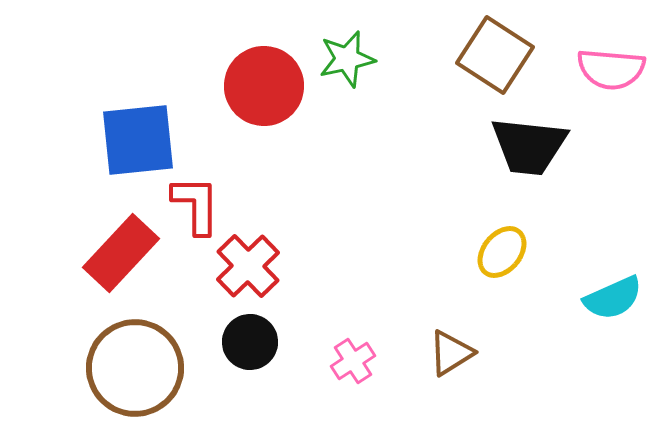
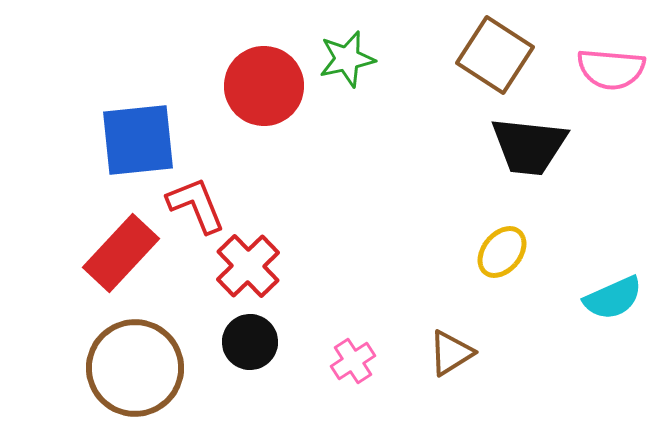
red L-shape: rotated 22 degrees counterclockwise
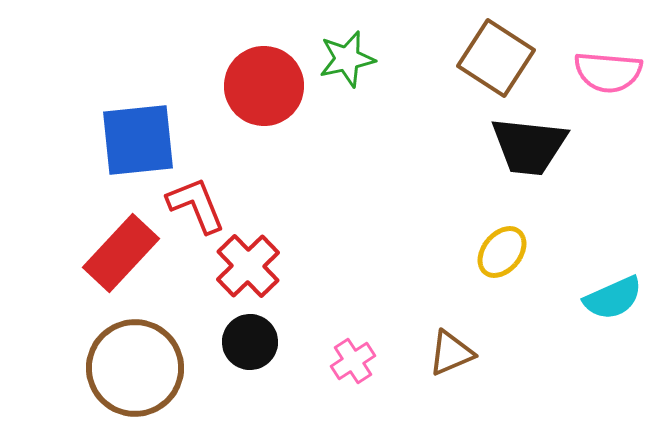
brown square: moved 1 px right, 3 px down
pink semicircle: moved 3 px left, 3 px down
brown triangle: rotated 9 degrees clockwise
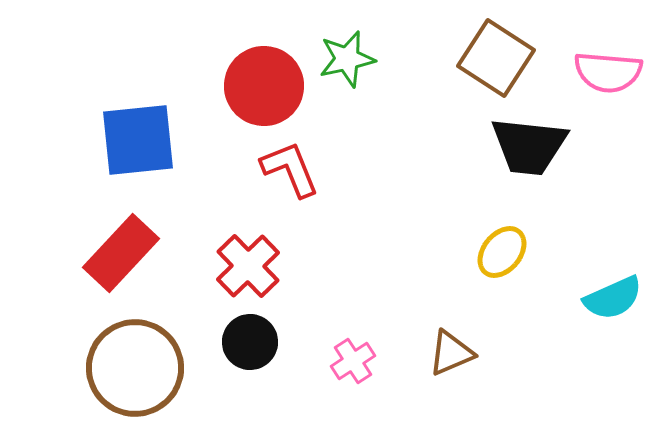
red L-shape: moved 94 px right, 36 px up
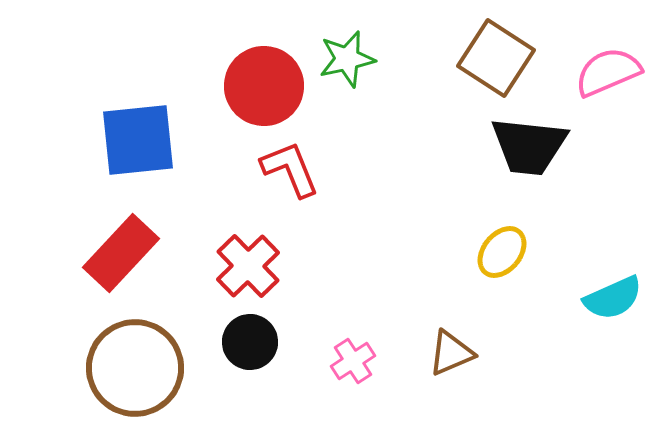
pink semicircle: rotated 152 degrees clockwise
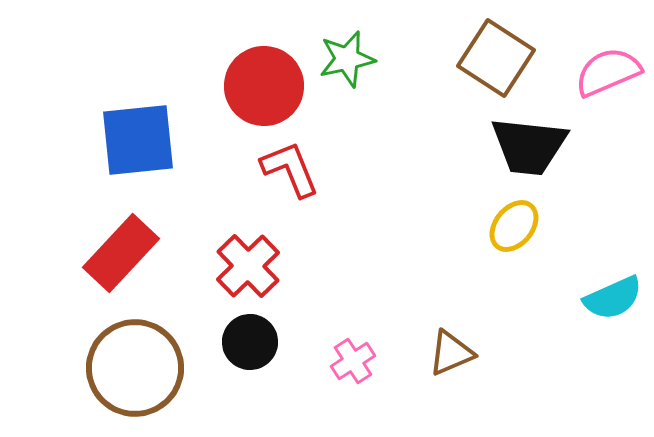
yellow ellipse: moved 12 px right, 26 px up
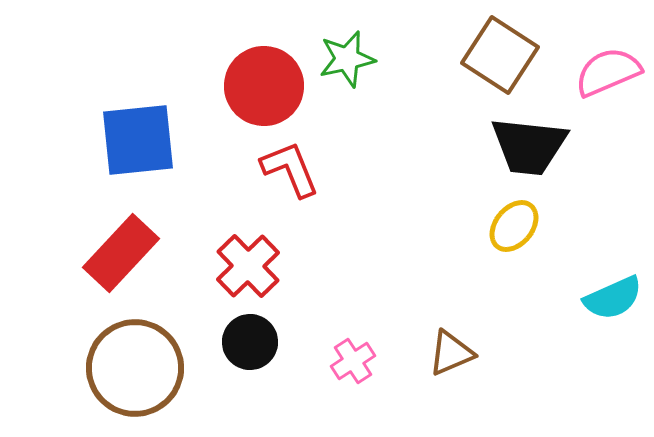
brown square: moved 4 px right, 3 px up
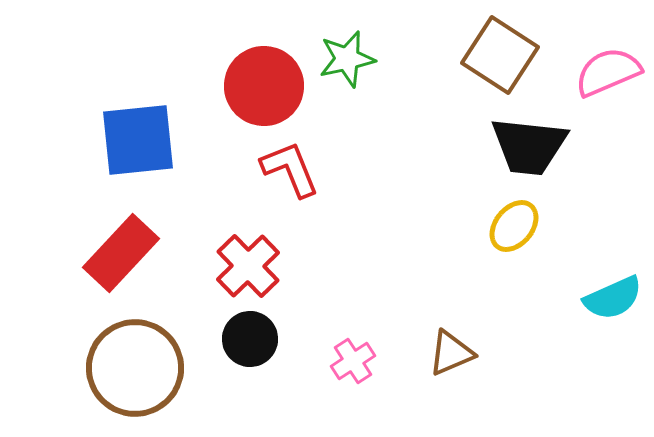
black circle: moved 3 px up
